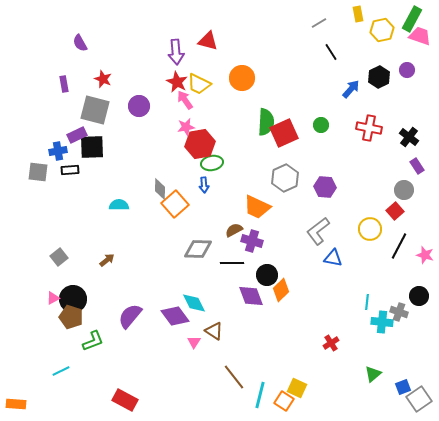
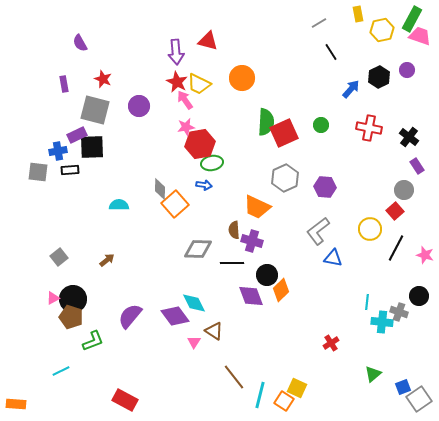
blue arrow at (204, 185): rotated 77 degrees counterclockwise
brown semicircle at (234, 230): rotated 66 degrees counterclockwise
black line at (399, 246): moved 3 px left, 2 px down
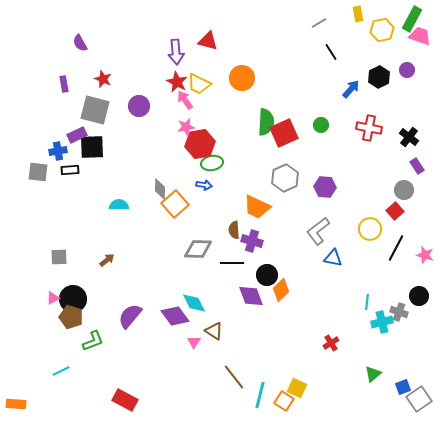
gray square at (59, 257): rotated 36 degrees clockwise
cyan cross at (382, 322): rotated 20 degrees counterclockwise
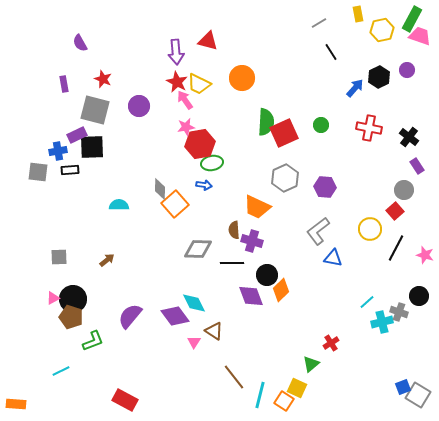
blue arrow at (351, 89): moved 4 px right, 1 px up
cyan line at (367, 302): rotated 42 degrees clockwise
green triangle at (373, 374): moved 62 px left, 10 px up
gray square at (419, 399): moved 1 px left, 4 px up; rotated 25 degrees counterclockwise
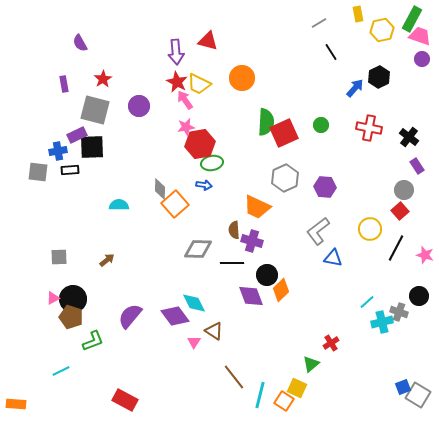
purple circle at (407, 70): moved 15 px right, 11 px up
red star at (103, 79): rotated 18 degrees clockwise
red square at (395, 211): moved 5 px right
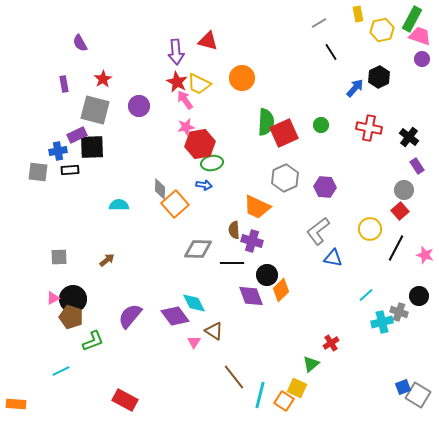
cyan line at (367, 302): moved 1 px left, 7 px up
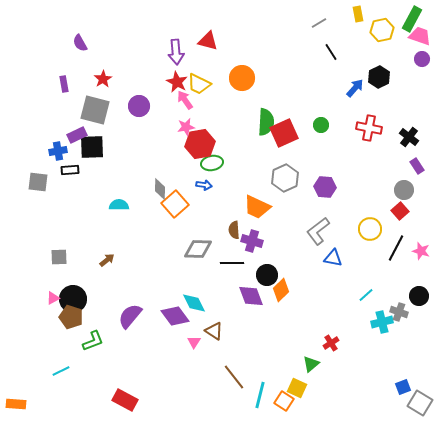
gray square at (38, 172): moved 10 px down
pink star at (425, 255): moved 4 px left, 4 px up
gray square at (418, 395): moved 2 px right, 8 px down
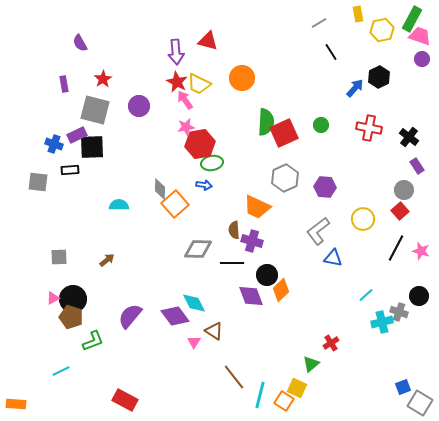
blue cross at (58, 151): moved 4 px left, 7 px up; rotated 30 degrees clockwise
yellow circle at (370, 229): moved 7 px left, 10 px up
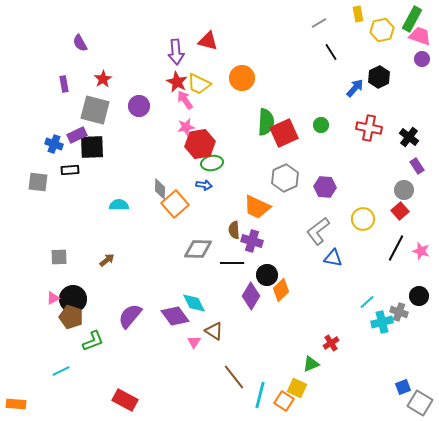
cyan line at (366, 295): moved 1 px right, 7 px down
purple diamond at (251, 296): rotated 52 degrees clockwise
green triangle at (311, 364): rotated 18 degrees clockwise
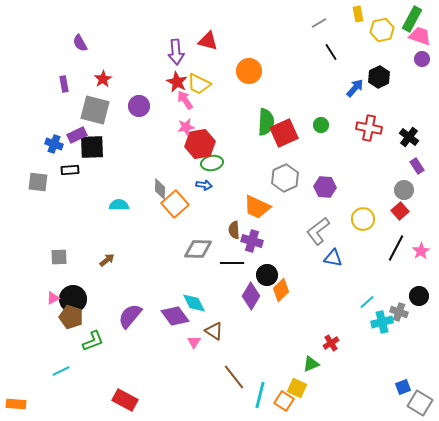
orange circle at (242, 78): moved 7 px right, 7 px up
pink star at (421, 251): rotated 24 degrees clockwise
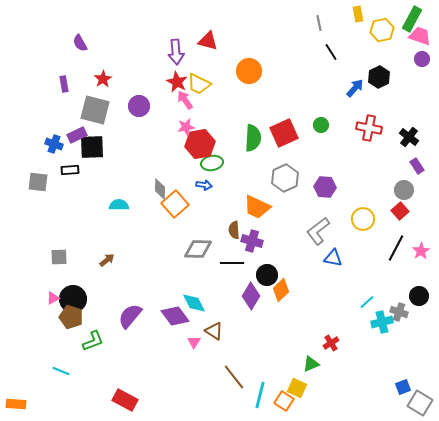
gray line at (319, 23): rotated 70 degrees counterclockwise
green semicircle at (266, 122): moved 13 px left, 16 px down
cyan line at (61, 371): rotated 48 degrees clockwise
